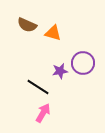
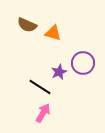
purple star: moved 1 px left, 1 px down; rotated 14 degrees counterclockwise
black line: moved 2 px right
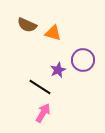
purple circle: moved 3 px up
purple star: moved 1 px left, 2 px up
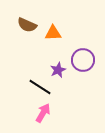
orange triangle: rotated 18 degrees counterclockwise
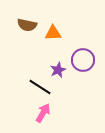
brown semicircle: rotated 12 degrees counterclockwise
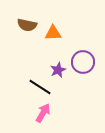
purple circle: moved 2 px down
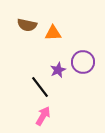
black line: rotated 20 degrees clockwise
pink arrow: moved 3 px down
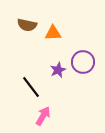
black line: moved 9 px left
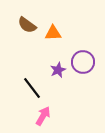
brown semicircle: rotated 24 degrees clockwise
black line: moved 1 px right, 1 px down
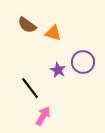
orange triangle: rotated 18 degrees clockwise
purple star: rotated 21 degrees counterclockwise
black line: moved 2 px left
